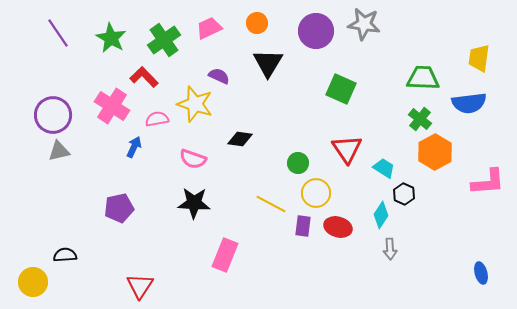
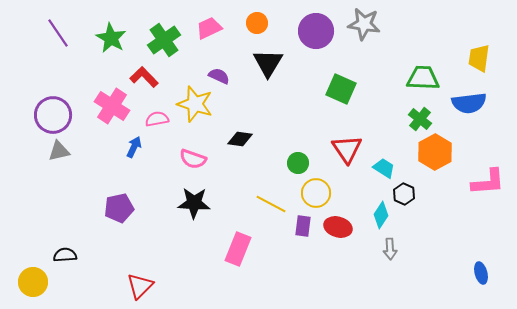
pink rectangle at (225, 255): moved 13 px right, 6 px up
red triangle at (140, 286): rotated 12 degrees clockwise
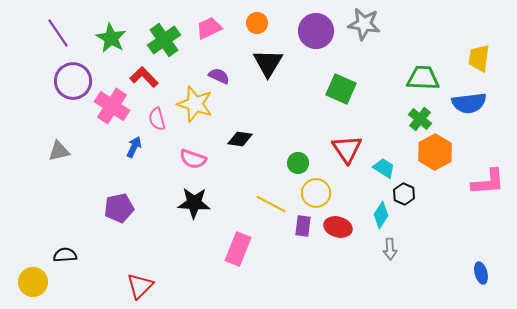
purple circle at (53, 115): moved 20 px right, 34 px up
pink semicircle at (157, 119): rotated 95 degrees counterclockwise
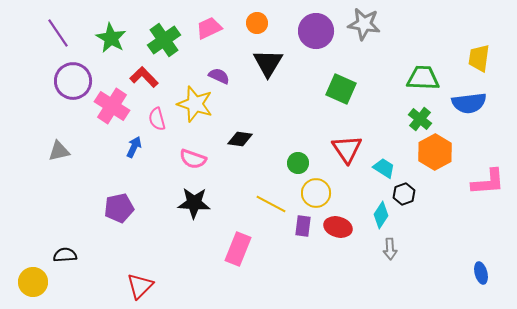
black hexagon at (404, 194): rotated 15 degrees clockwise
